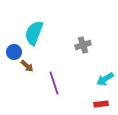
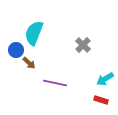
gray cross: rotated 28 degrees counterclockwise
blue circle: moved 2 px right, 2 px up
brown arrow: moved 2 px right, 3 px up
purple line: moved 1 px right; rotated 60 degrees counterclockwise
red rectangle: moved 4 px up; rotated 24 degrees clockwise
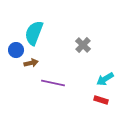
brown arrow: moved 2 px right; rotated 56 degrees counterclockwise
purple line: moved 2 px left
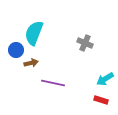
gray cross: moved 2 px right, 2 px up; rotated 21 degrees counterclockwise
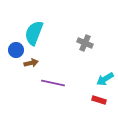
red rectangle: moved 2 px left
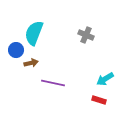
gray cross: moved 1 px right, 8 px up
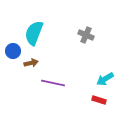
blue circle: moved 3 px left, 1 px down
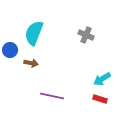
blue circle: moved 3 px left, 1 px up
brown arrow: rotated 24 degrees clockwise
cyan arrow: moved 3 px left
purple line: moved 1 px left, 13 px down
red rectangle: moved 1 px right, 1 px up
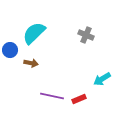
cyan semicircle: rotated 25 degrees clockwise
red rectangle: moved 21 px left; rotated 40 degrees counterclockwise
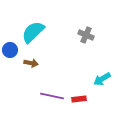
cyan semicircle: moved 1 px left, 1 px up
red rectangle: rotated 16 degrees clockwise
